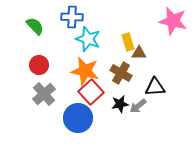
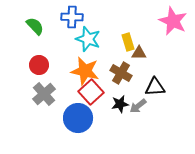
pink star: rotated 12 degrees clockwise
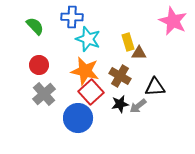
brown cross: moved 1 px left, 3 px down
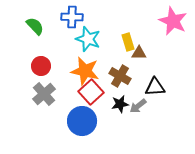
red circle: moved 2 px right, 1 px down
blue circle: moved 4 px right, 3 px down
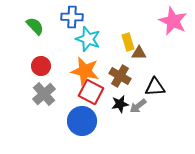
red square: rotated 20 degrees counterclockwise
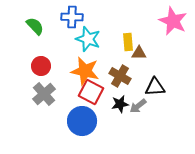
yellow rectangle: rotated 12 degrees clockwise
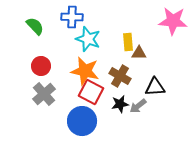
pink star: rotated 20 degrees counterclockwise
